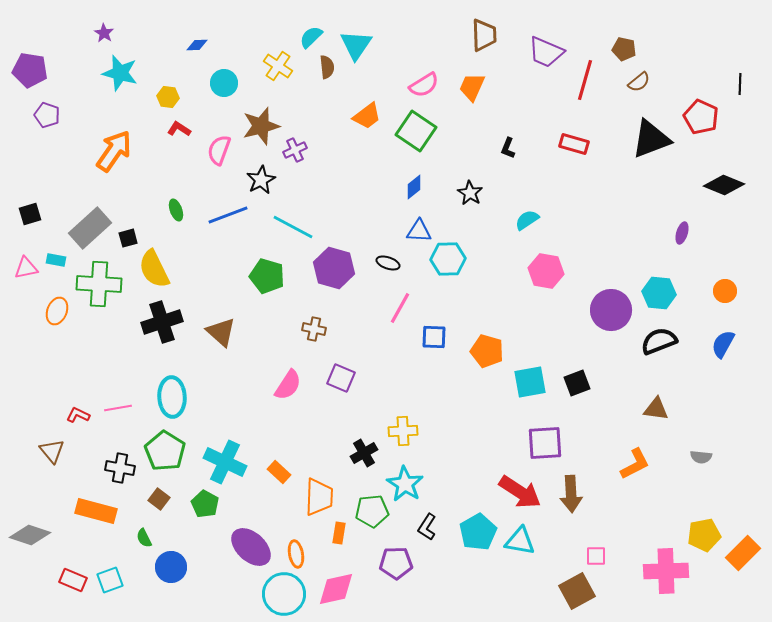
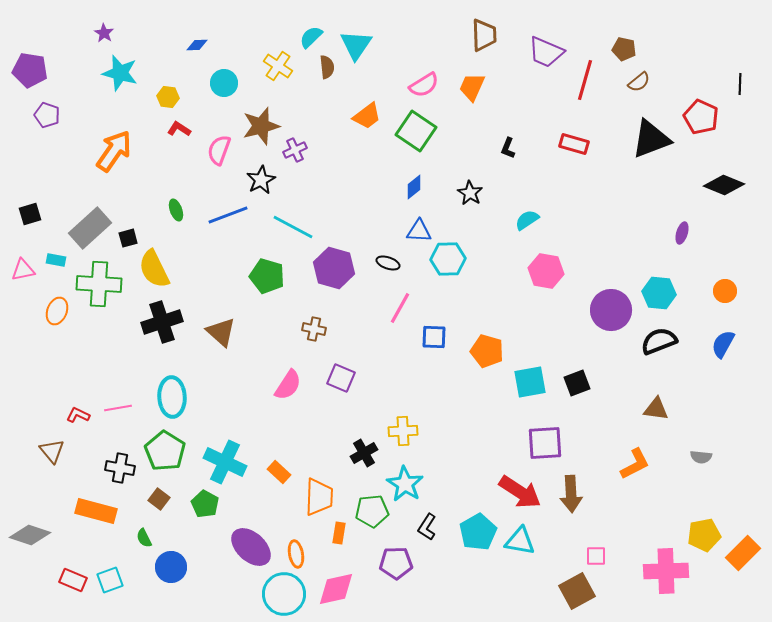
pink triangle at (26, 268): moved 3 px left, 2 px down
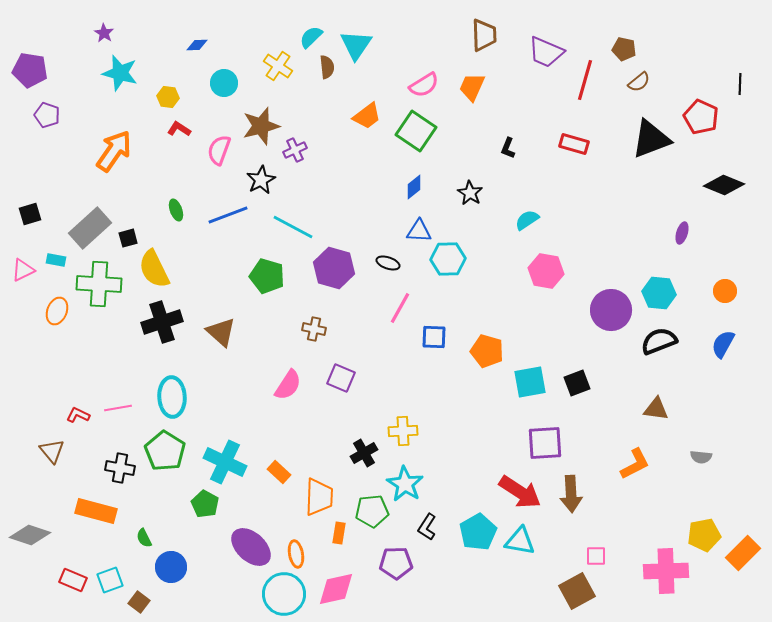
pink triangle at (23, 270): rotated 15 degrees counterclockwise
brown square at (159, 499): moved 20 px left, 103 px down
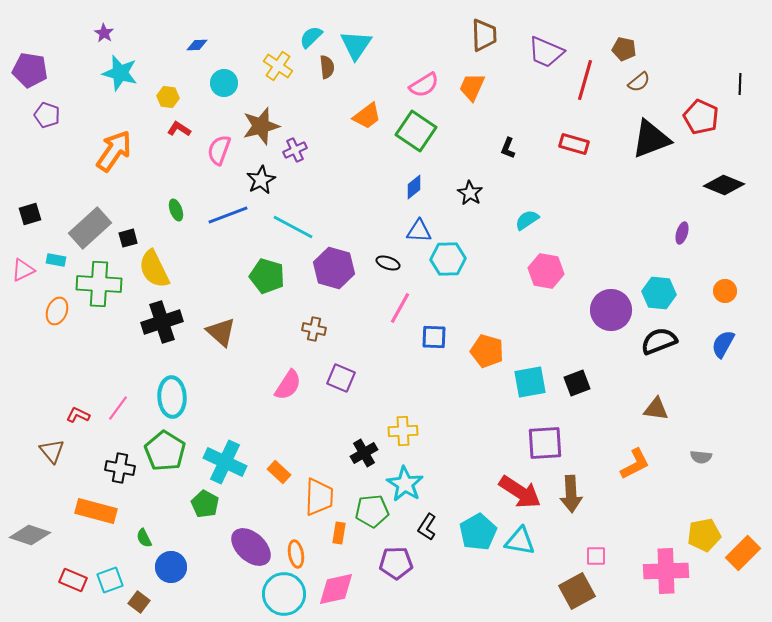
pink line at (118, 408): rotated 44 degrees counterclockwise
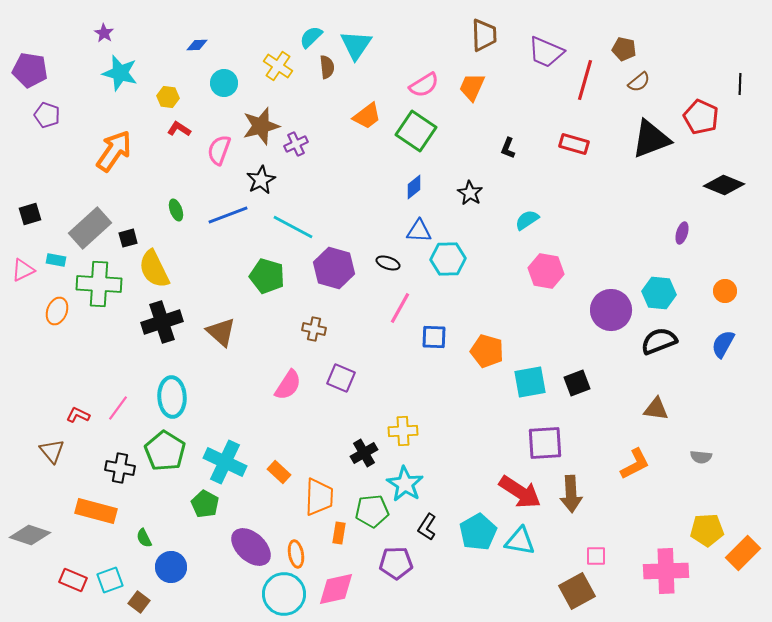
purple cross at (295, 150): moved 1 px right, 6 px up
yellow pentagon at (704, 535): moved 3 px right, 5 px up; rotated 8 degrees clockwise
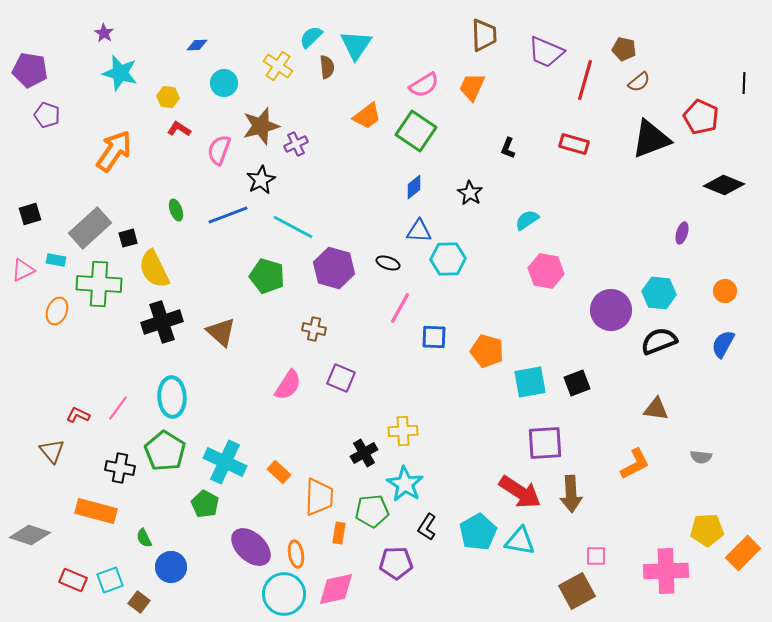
black line at (740, 84): moved 4 px right, 1 px up
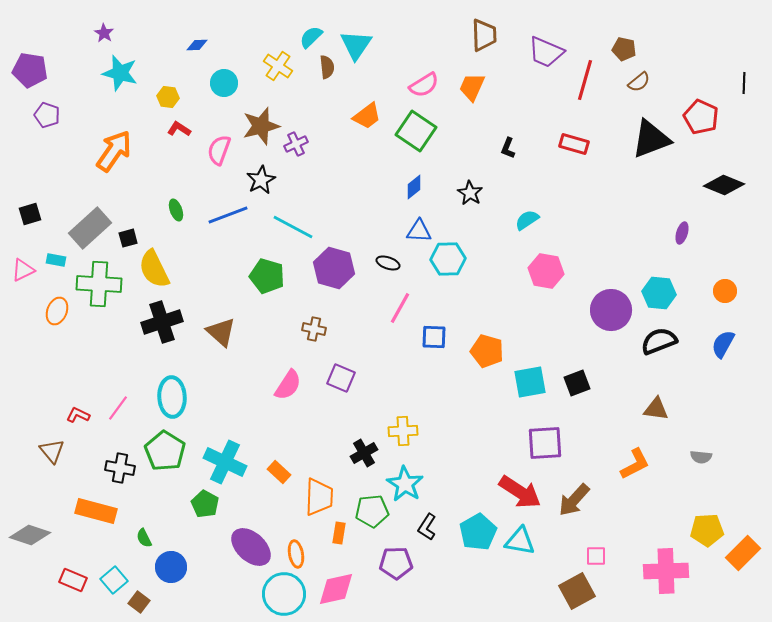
brown arrow at (571, 494): moved 3 px right, 6 px down; rotated 45 degrees clockwise
cyan square at (110, 580): moved 4 px right; rotated 20 degrees counterclockwise
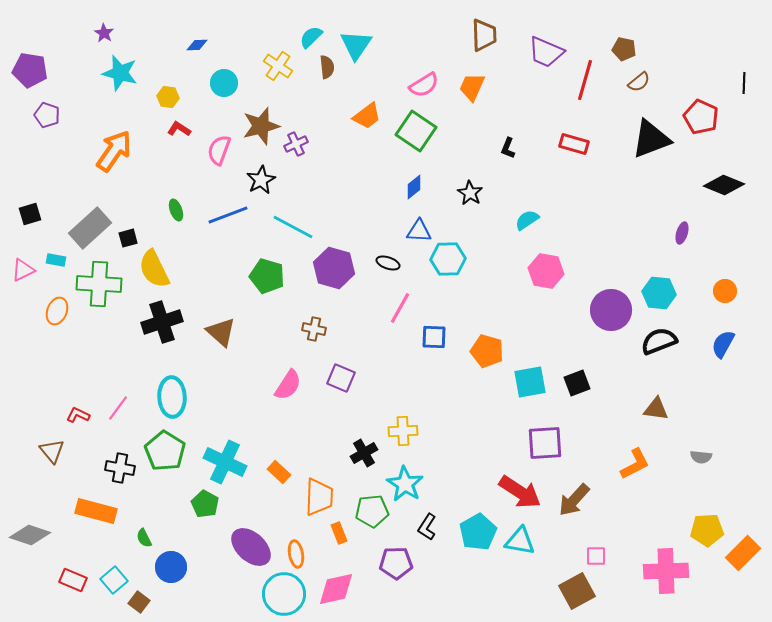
orange rectangle at (339, 533): rotated 30 degrees counterclockwise
